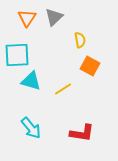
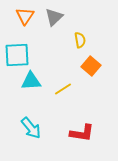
orange triangle: moved 2 px left, 2 px up
orange square: moved 1 px right; rotated 12 degrees clockwise
cyan triangle: rotated 20 degrees counterclockwise
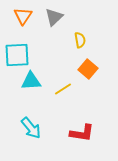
orange triangle: moved 2 px left
orange square: moved 3 px left, 3 px down
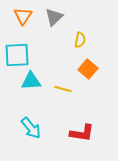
yellow semicircle: rotated 21 degrees clockwise
yellow line: rotated 48 degrees clockwise
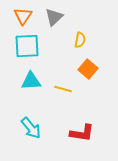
cyan square: moved 10 px right, 9 px up
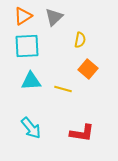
orange triangle: rotated 24 degrees clockwise
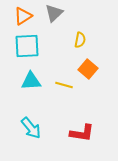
gray triangle: moved 4 px up
yellow line: moved 1 px right, 4 px up
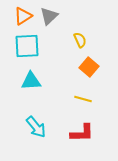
gray triangle: moved 5 px left, 3 px down
yellow semicircle: rotated 35 degrees counterclockwise
orange square: moved 1 px right, 2 px up
yellow line: moved 19 px right, 14 px down
cyan arrow: moved 5 px right, 1 px up
red L-shape: rotated 10 degrees counterclockwise
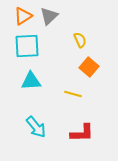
yellow line: moved 10 px left, 5 px up
